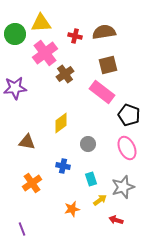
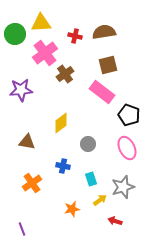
purple star: moved 6 px right, 2 px down
red arrow: moved 1 px left, 1 px down
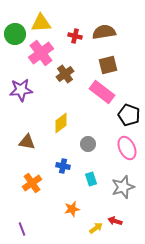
pink cross: moved 4 px left
yellow arrow: moved 4 px left, 28 px down
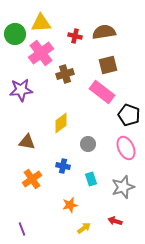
brown cross: rotated 18 degrees clockwise
pink ellipse: moved 1 px left
orange cross: moved 4 px up
orange star: moved 2 px left, 4 px up
yellow arrow: moved 12 px left
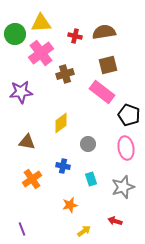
purple star: moved 2 px down
pink ellipse: rotated 15 degrees clockwise
yellow arrow: moved 3 px down
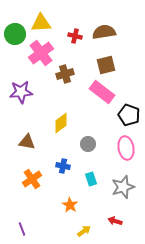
brown square: moved 2 px left
orange star: rotated 28 degrees counterclockwise
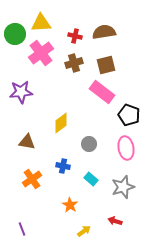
brown cross: moved 9 px right, 11 px up
gray circle: moved 1 px right
cyan rectangle: rotated 32 degrees counterclockwise
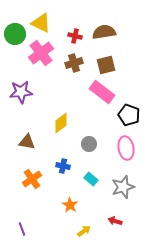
yellow triangle: rotated 30 degrees clockwise
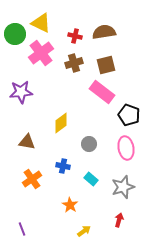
red arrow: moved 4 px right, 1 px up; rotated 88 degrees clockwise
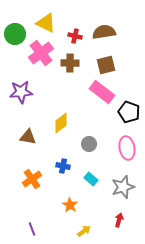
yellow triangle: moved 5 px right
brown cross: moved 4 px left; rotated 18 degrees clockwise
black pentagon: moved 3 px up
brown triangle: moved 1 px right, 5 px up
pink ellipse: moved 1 px right
purple line: moved 10 px right
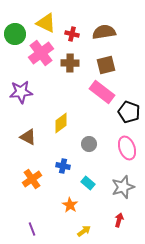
red cross: moved 3 px left, 2 px up
brown triangle: rotated 18 degrees clockwise
pink ellipse: rotated 10 degrees counterclockwise
cyan rectangle: moved 3 px left, 4 px down
